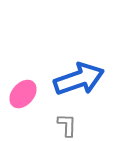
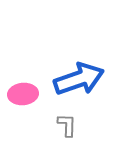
pink ellipse: rotated 44 degrees clockwise
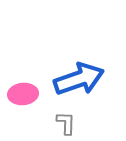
gray L-shape: moved 1 px left, 2 px up
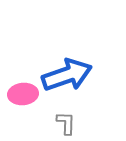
blue arrow: moved 12 px left, 4 px up
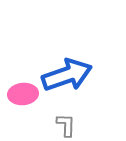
gray L-shape: moved 2 px down
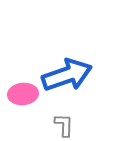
gray L-shape: moved 2 px left
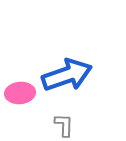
pink ellipse: moved 3 px left, 1 px up
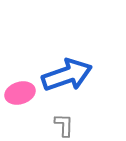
pink ellipse: rotated 12 degrees counterclockwise
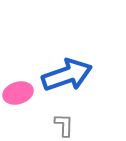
pink ellipse: moved 2 px left
